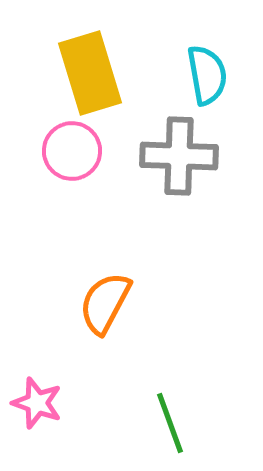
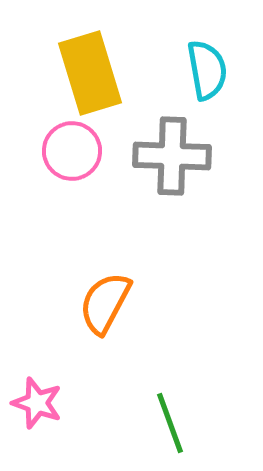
cyan semicircle: moved 5 px up
gray cross: moved 7 px left
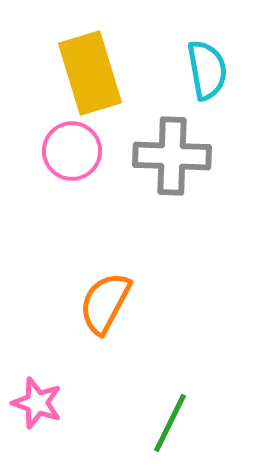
green line: rotated 46 degrees clockwise
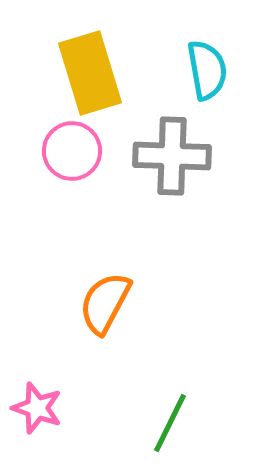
pink star: moved 5 px down
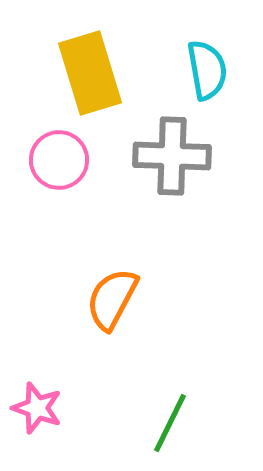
pink circle: moved 13 px left, 9 px down
orange semicircle: moved 7 px right, 4 px up
